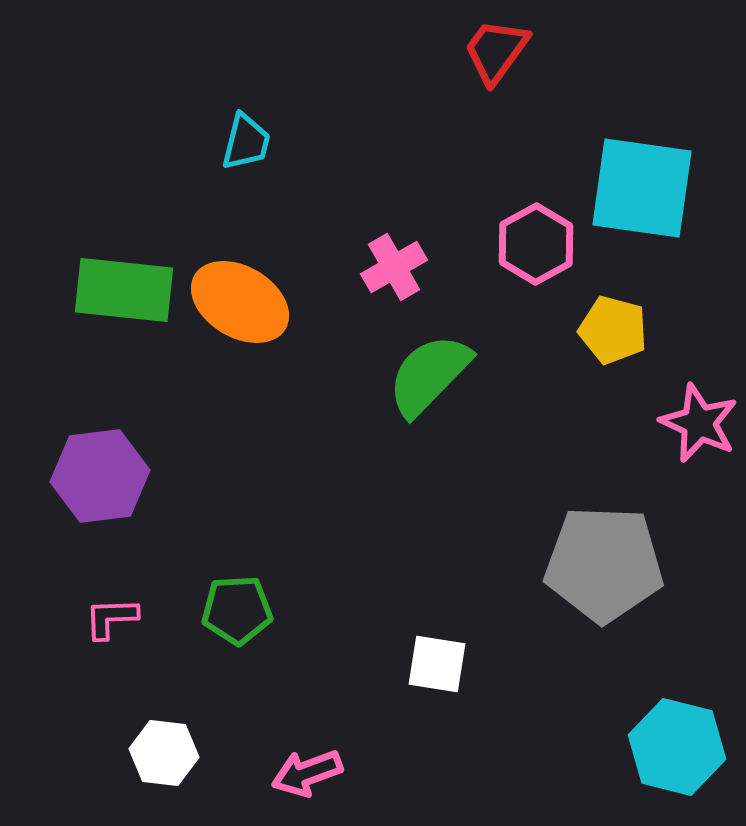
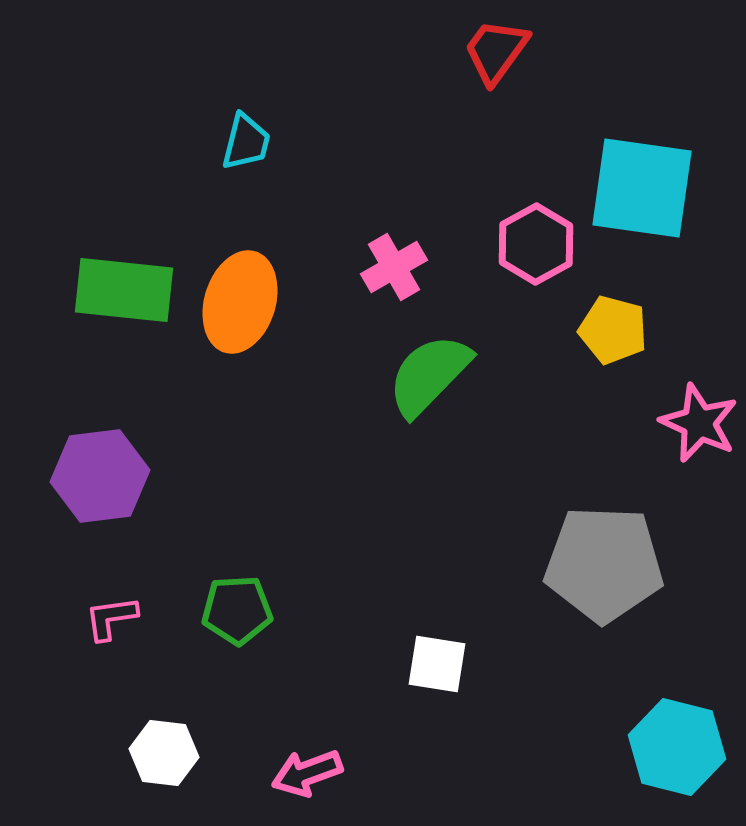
orange ellipse: rotated 76 degrees clockwise
pink L-shape: rotated 6 degrees counterclockwise
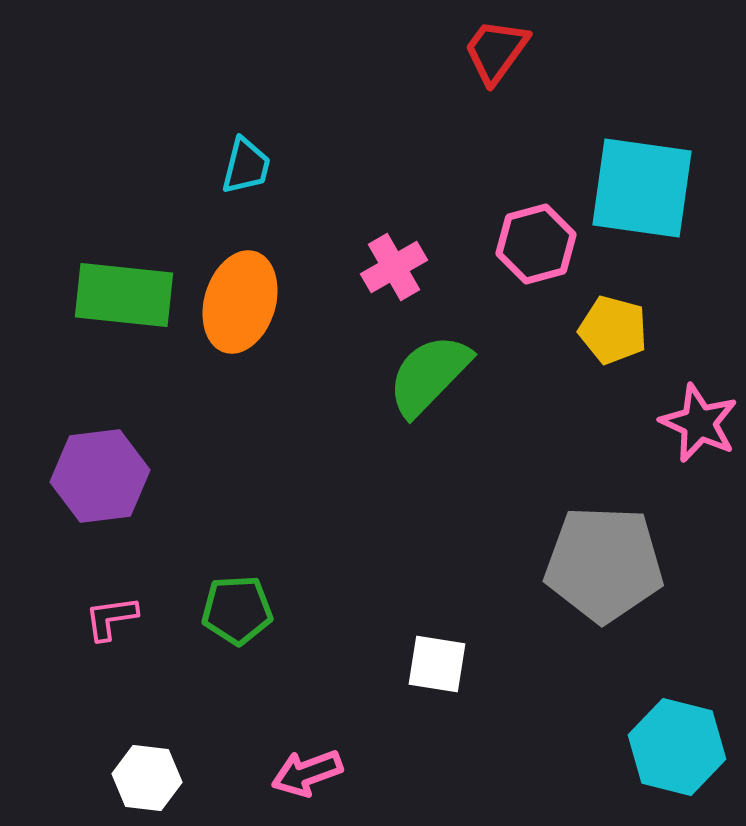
cyan trapezoid: moved 24 px down
pink hexagon: rotated 14 degrees clockwise
green rectangle: moved 5 px down
white hexagon: moved 17 px left, 25 px down
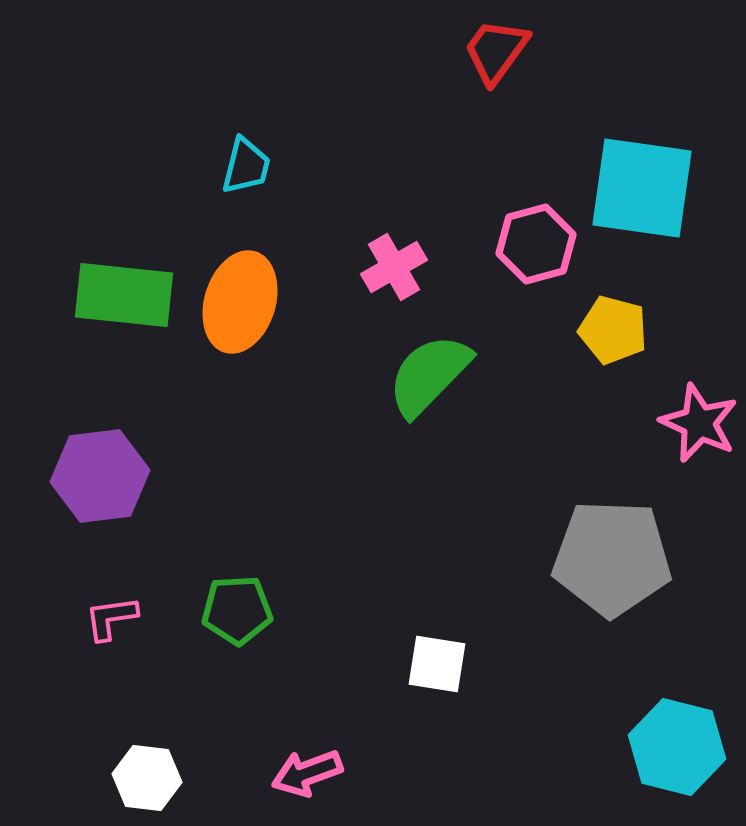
gray pentagon: moved 8 px right, 6 px up
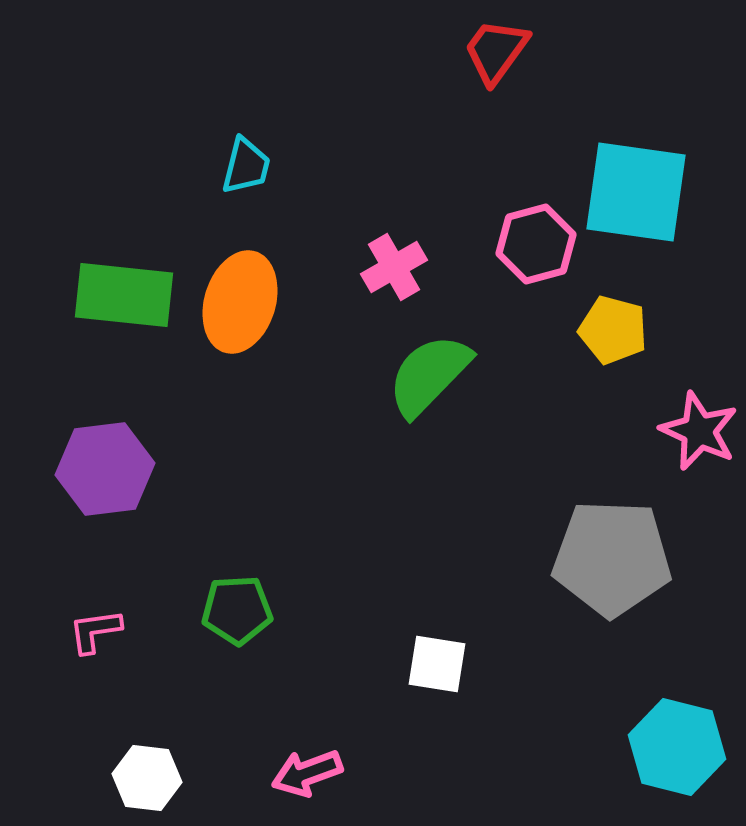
cyan square: moved 6 px left, 4 px down
pink star: moved 8 px down
purple hexagon: moved 5 px right, 7 px up
pink L-shape: moved 16 px left, 13 px down
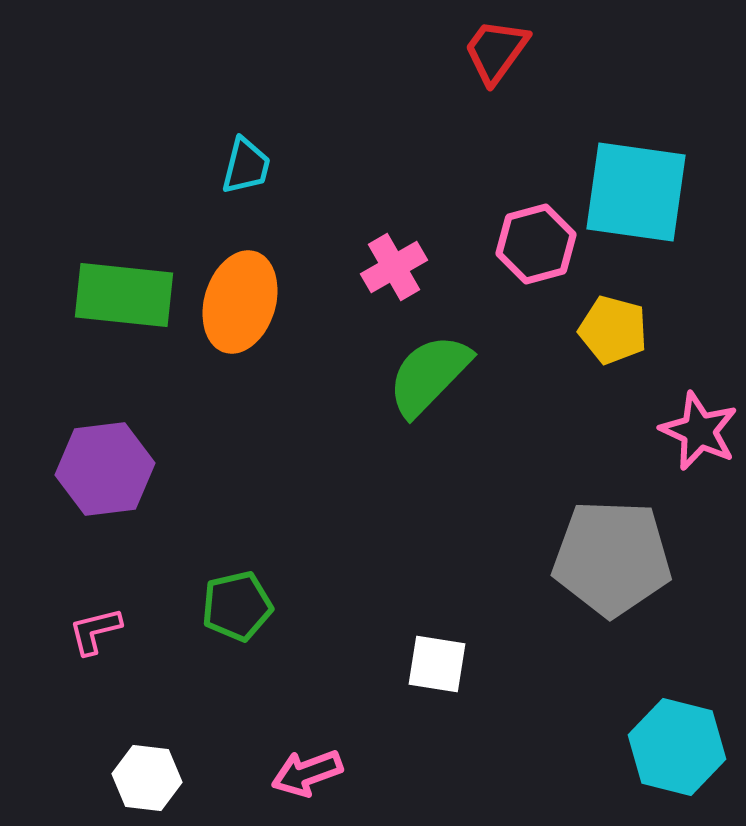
green pentagon: moved 4 px up; rotated 10 degrees counterclockwise
pink L-shape: rotated 6 degrees counterclockwise
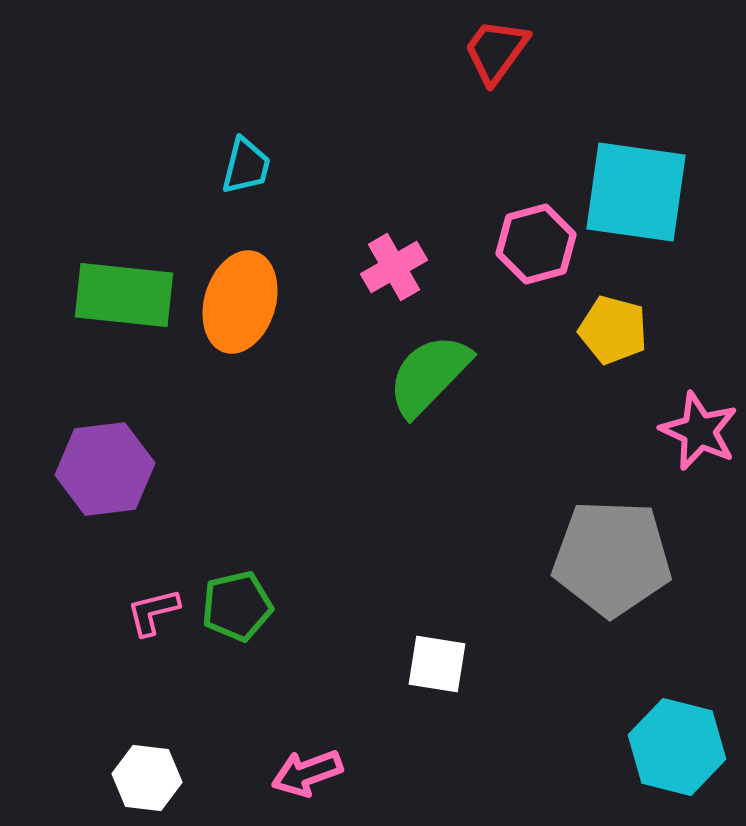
pink L-shape: moved 58 px right, 19 px up
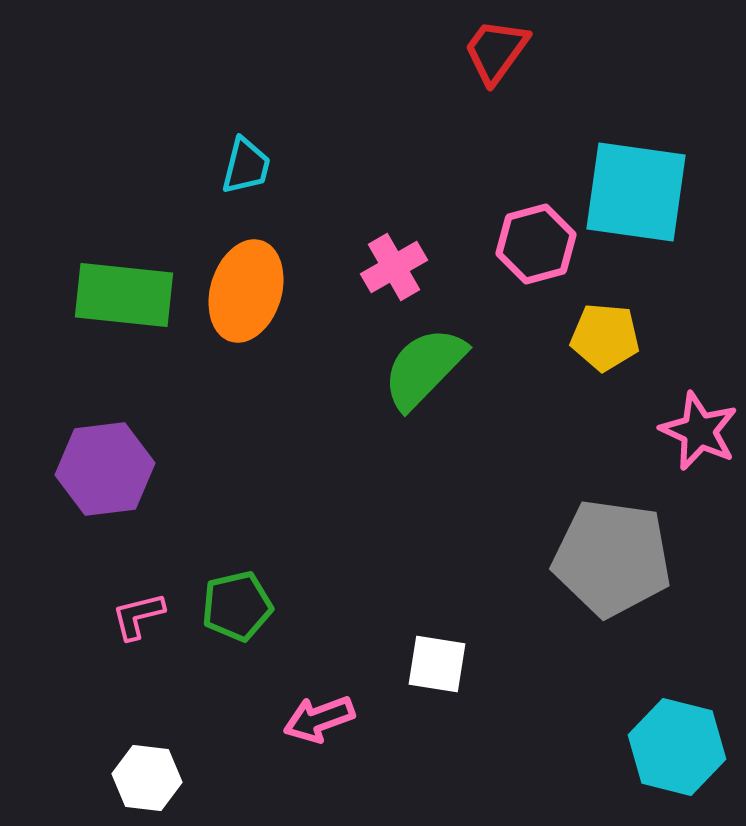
orange ellipse: moved 6 px right, 11 px up
yellow pentagon: moved 8 px left, 7 px down; rotated 10 degrees counterclockwise
green semicircle: moved 5 px left, 7 px up
gray pentagon: rotated 6 degrees clockwise
pink L-shape: moved 15 px left, 4 px down
pink arrow: moved 12 px right, 54 px up
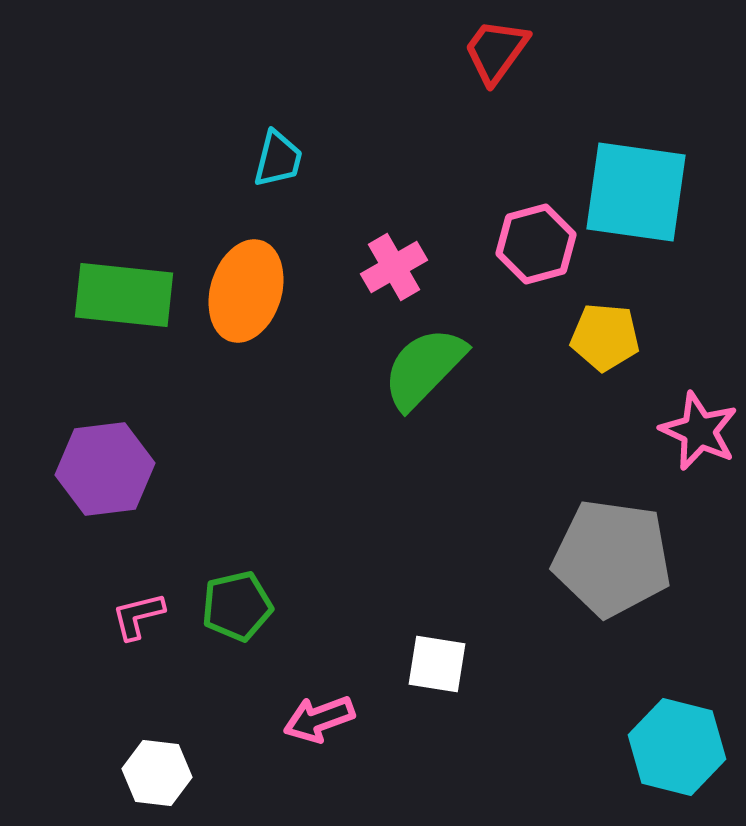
cyan trapezoid: moved 32 px right, 7 px up
white hexagon: moved 10 px right, 5 px up
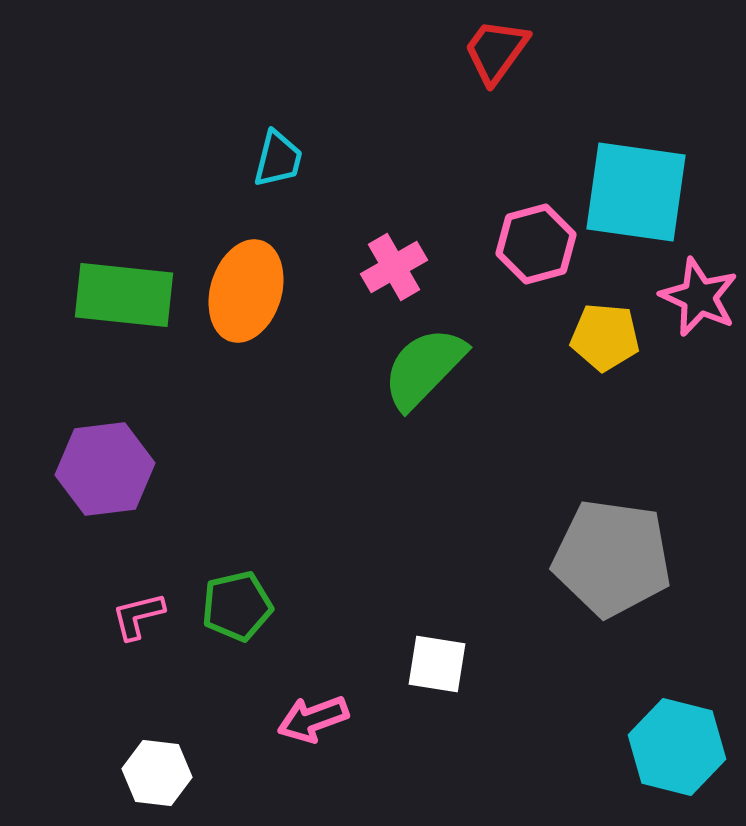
pink star: moved 134 px up
pink arrow: moved 6 px left
